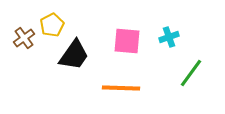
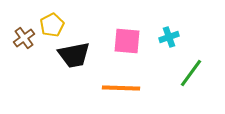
black trapezoid: rotated 44 degrees clockwise
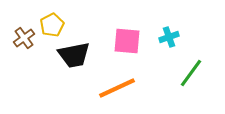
orange line: moved 4 px left; rotated 27 degrees counterclockwise
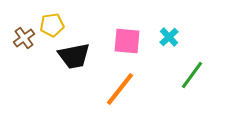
yellow pentagon: rotated 20 degrees clockwise
cyan cross: rotated 24 degrees counterclockwise
black trapezoid: moved 1 px down
green line: moved 1 px right, 2 px down
orange line: moved 3 px right, 1 px down; rotated 27 degrees counterclockwise
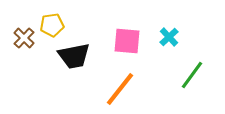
brown cross: rotated 10 degrees counterclockwise
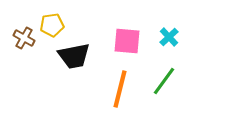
brown cross: rotated 15 degrees counterclockwise
green line: moved 28 px left, 6 px down
orange line: rotated 24 degrees counterclockwise
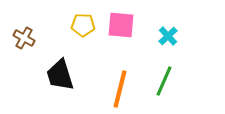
yellow pentagon: moved 31 px right; rotated 10 degrees clockwise
cyan cross: moved 1 px left, 1 px up
pink square: moved 6 px left, 16 px up
black trapezoid: moved 14 px left, 19 px down; rotated 84 degrees clockwise
green line: rotated 12 degrees counterclockwise
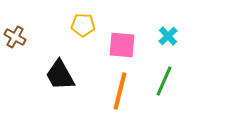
pink square: moved 1 px right, 20 px down
brown cross: moved 9 px left, 1 px up
black trapezoid: rotated 12 degrees counterclockwise
orange line: moved 2 px down
